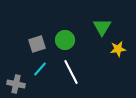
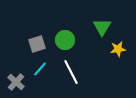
gray cross: moved 2 px up; rotated 30 degrees clockwise
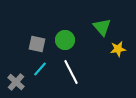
green triangle: rotated 12 degrees counterclockwise
gray square: rotated 30 degrees clockwise
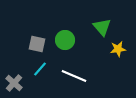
white line: moved 3 px right, 4 px down; rotated 40 degrees counterclockwise
gray cross: moved 2 px left, 1 px down
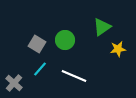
green triangle: rotated 36 degrees clockwise
gray square: rotated 18 degrees clockwise
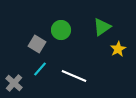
green circle: moved 4 px left, 10 px up
yellow star: rotated 21 degrees counterclockwise
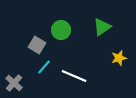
gray square: moved 1 px down
yellow star: moved 1 px right, 9 px down; rotated 14 degrees clockwise
cyan line: moved 4 px right, 2 px up
